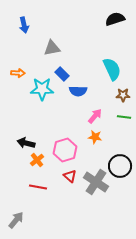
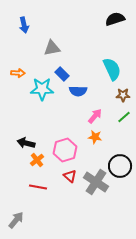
green line: rotated 48 degrees counterclockwise
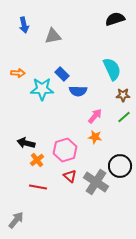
gray triangle: moved 1 px right, 12 px up
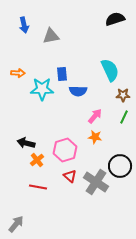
gray triangle: moved 2 px left
cyan semicircle: moved 2 px left, 1 px down
blue rectangle: rotated 40 degrees clockwise
green line: rotated 24 degrees counterclockwise
gray arrow: moved 4 px down
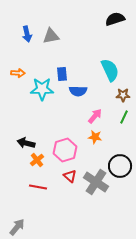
blue arrow: moved 3 px right, 9 px down
gray arrow: moved 1 px right, 3 px down
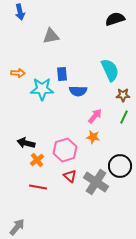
blue arrow: moved 7 px left, 22 px up
orange star: moved 2 px left
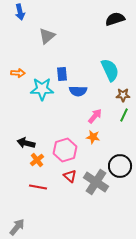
gray triangle: moved 4 px left; rotated 30 degrees counterclockwise
green line: moved 2 px up
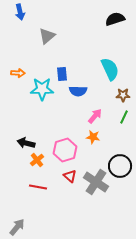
cyan semicircle: moved 1 px up
green line: moved 2 px down
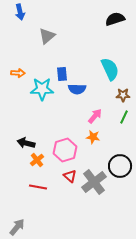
blue semicircle: moved 1 px left, 2 px up
gray cross: moved 2 px left; rotated 20 degrees clockwise
